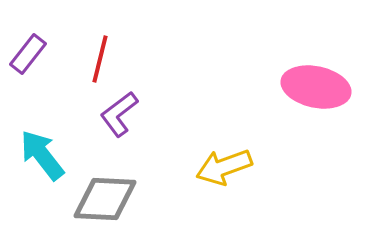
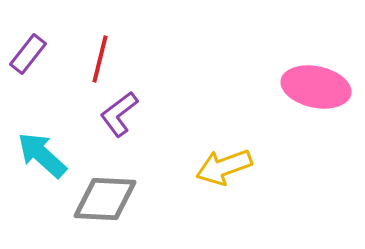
cyan arrow: rotated 10 degrees counterclockwise
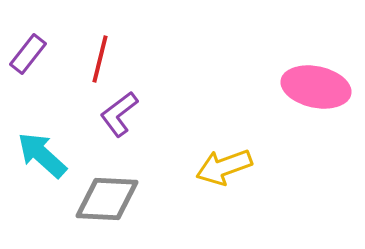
gray diamond: moved 2 px right
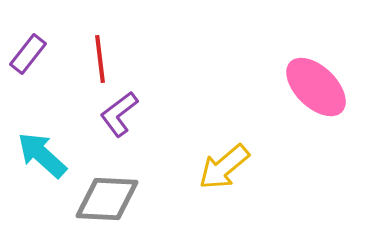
red line: rotated 21 degrees counterclockwise
pink ellipse: rotated 32 degrees clockwise
yellow arrow: rotated 20 degrees counterclockwise
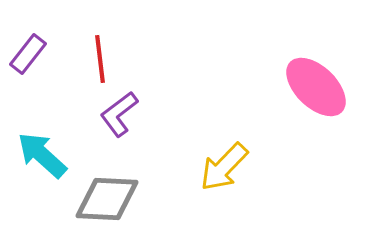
yellow arrow: rotated 6 degrees counterclockwise
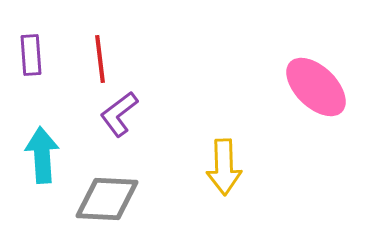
purple rectangle: moved 3 px right, 1 px down; rotated 42 degrees counterclockwise
cyan arrow: rotated 44 degrees clockwise
yellow arrow: rotated 46 degrees counterclockwise
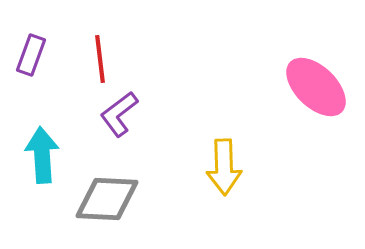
purple rectangle: rotated 24 degrees clockwise
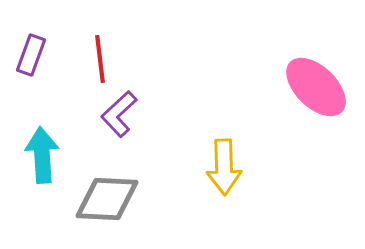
purple L-shape: rotated 6 degrees counterclockwise
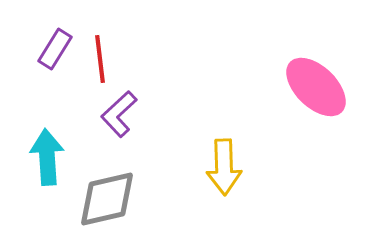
purple rectangle: moved 24 px right, 6 px up; rotated 12 degrees clockwise
cyan arrow: moved 5 px right, 2 px down
gray diamond: rotated 16 degrees counterclockwise
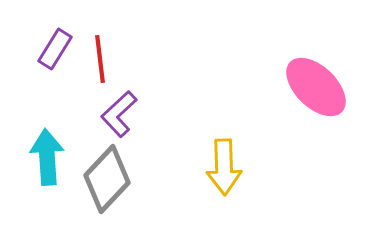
gray diamond: moved 20 px up; rotated 34 degrees counterclockwise
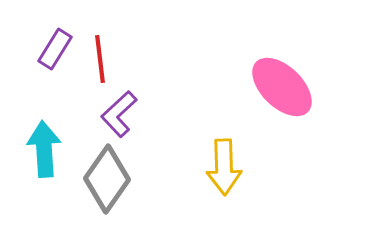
pink ellipse: moved 34 px left
cyan arrow: moved 3 px left, 8 px up
gray diamond: rotated 8 degrees counterclockwise
